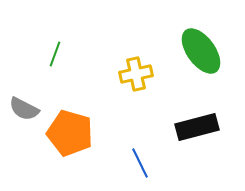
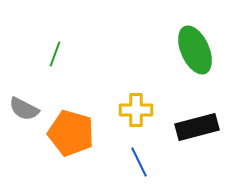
green ellipse: moved 6 px left, 1 px up; rotated 12 degrees clockwise
yellow cross: moved 36 px down; rotated 12 degrees clockwise
orange pentagon: moved 1 px right
blue line: moved 1 px left, 1 px up
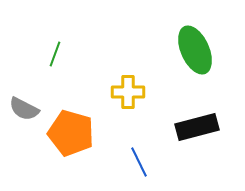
yellow cross: moved 8 px left, 18 px up
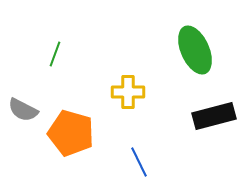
gray semicircle: moved 1 px left, 1 px down
black rectangle: moved 17 px right, 11 px up
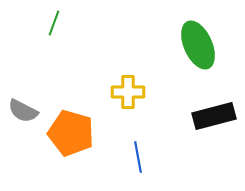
green ellipse: moved 3 px right, 5 px up
green line: moved 1 px left, 31 px up
gray semicircle: moved 1 px down
blue line: moved 1 px left, 5 px up; rotated 16 degrees clockwise
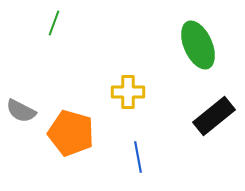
gray semicircle: moved 2 px left
black rectangle: rotated 24 degrees counterclockwise
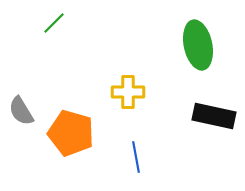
green line: rotated 25 degrees clockwise
green ellipse: rotated 12 degrees clockwise
gray semicircle: rotated 32 degrees clockwise
black rectangle: rotated 51 degrees clockwise
blue line: moved 2 px left
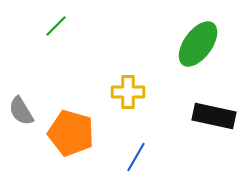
green line: moved 2 px right, 3 px down
green ellipse: moved 1 px up; rotated 48 degrees clockwise
blue line: rotated 40 degrees clockwise
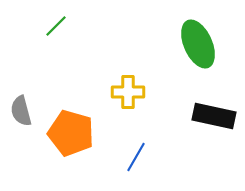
green ellipse: rotated 60 degrees counterclockwise
gray semicircle: rotated 16 degrees clockwise
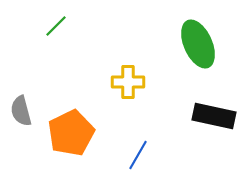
yellow cross: moved 10 px up
orange pentagon: rotated 30 degrees clockwise
blue line: moved 2 px right, 2 px up
